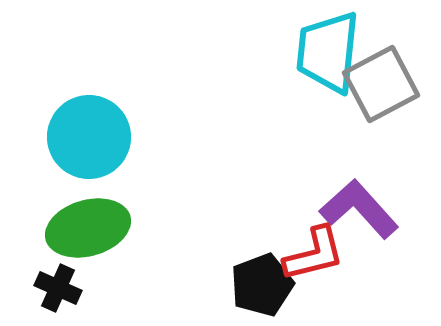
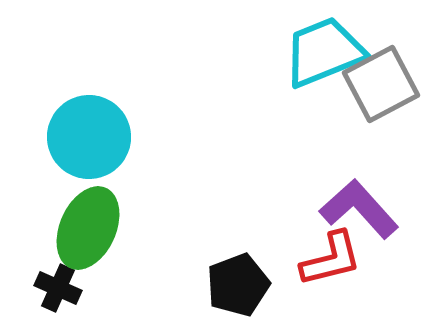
cyan trapezoid: moved 4 px left; rotated 62 degrees clockwise
green ellipse: rotated 50 degrees counterclockwise
red L-shape: moved 17 px right, 5 px down
black pentagon: moved 24 px left
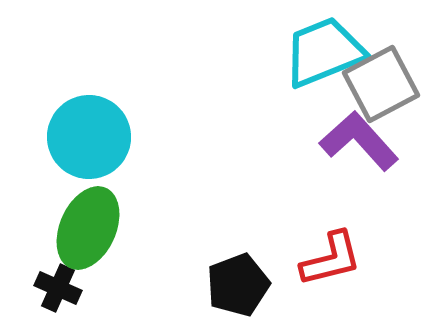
purple L-shape: moved 68 px up
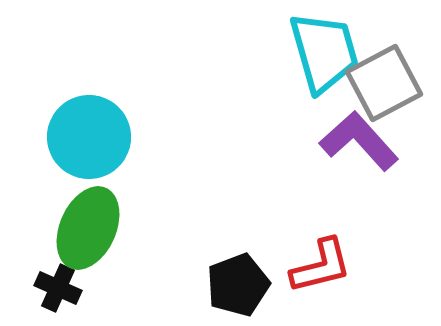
cyan trapezoid: rotated 96 degrees clockwise
gray square: moved 3 px right, 1 px up
red L-shape: moved 10 px left, 7 px down
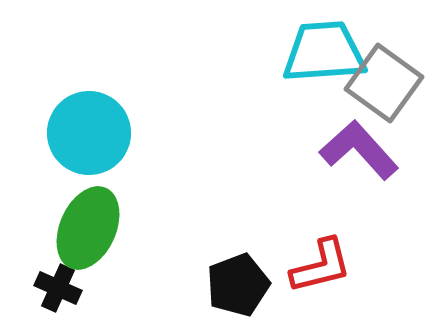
cyan trapezoid: rotated 78 degrees counterclockwise
gray square: rotated 26 degrees counterclockwise
cyan circle: moved 4 px up
purple L-shape: moved 9 px down
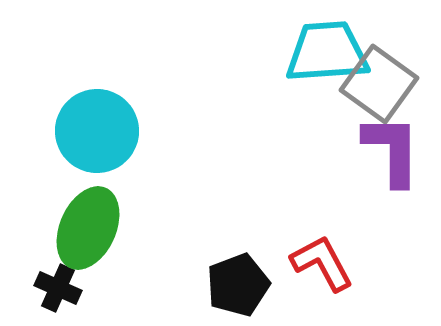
cyan trapezoid: moved 3 px right
gray square: moved 5 px left, 1 px down
cyan circle: moved 8 px right, 2 px up
purple L-shape: moved 33 px right; rotated 42 degrees clockwise
red L-shape: moved 1 px right, 3 px up; rotated 104 degrees counterclockwise
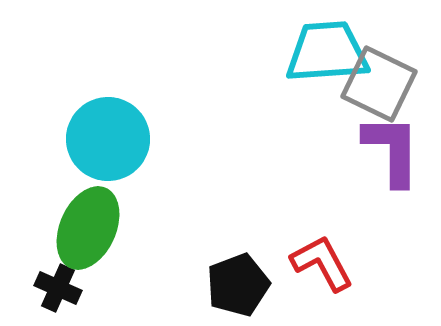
gray square: rotated 10 degrees counterclockwise
cyan circle: moved 11 px right, 8 px down
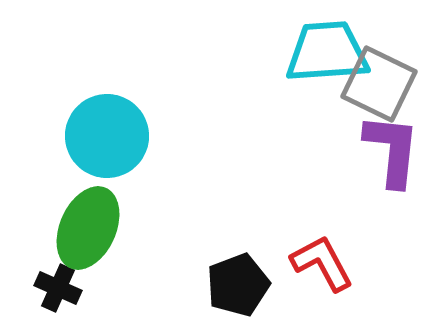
cyan circle: moved 1 px left, 3 px up
purple L-shape: rotated 6 degrees clockwise
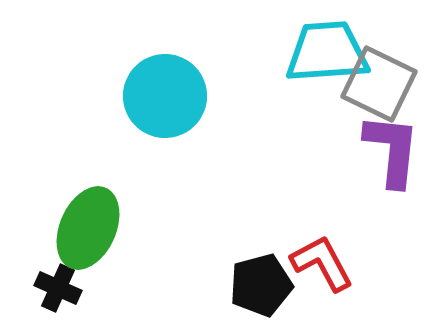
cyan circle: moved 58 px right, 40 px up
black pentagon: moved 23 px right; rotated 6 degrees clockwise
